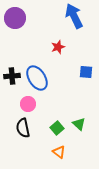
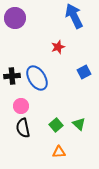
blue square: moved 2 px left; rotated 32 degrees counterclockwise
pink circle: moved 7 px left, 2 px down
green square: moved 1 px left, 3 px up
orange triangle: rotated 40 degrees counterclockwise
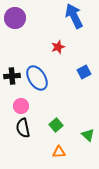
green triangle: moved 9 px right, 11 px down
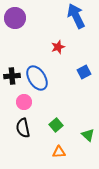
blue arrow: moved 2 px right
pink circle: moved 3 px right, 4 px up
